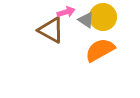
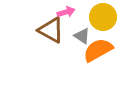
gray triangle: moved 4 px left, 16 px down
orange semicircle: moved 2 px left
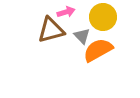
brown triangle: rotated 44 degrees counterclockwise
gray triangle: rotated 12 degrees clockwise
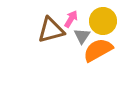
pink arrow: moved 5 px right, 7 px down; rotated 42 degrees counterclockwise
yellow circle: moved 4 px down
gray triangle: rotated 18 degrees clockwise
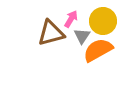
brown triangle: moved 3 px down
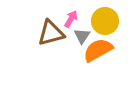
yellow circle: moved 2 px right
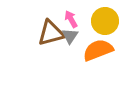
pink arrow: rotated 60 degrees counterclockwise
gray triangle: moved 12 px left
orange semicircle: rotated 8 degrees clockwise
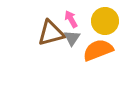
gray triangle: moved 2 px right, 2 px down
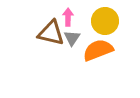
pink arrow: moved 3 px left, 2 px up; rotated 30 degrees clockwise
brown triangle: rotated 28 degrees clockwise
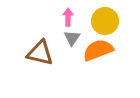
brown triangle: moved 11 px left, 20 px down
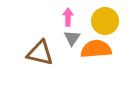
orange semicircle: moved 2 px left, 1 px up; rotated 16 degrees clockwise
